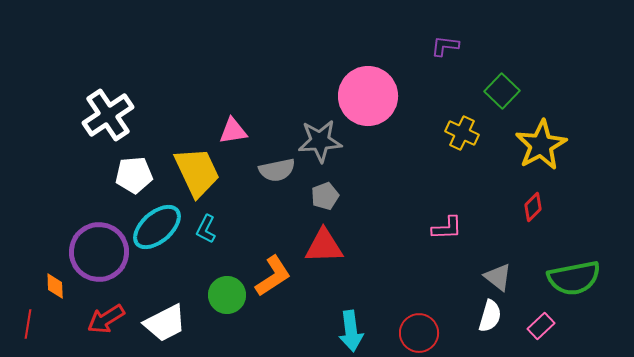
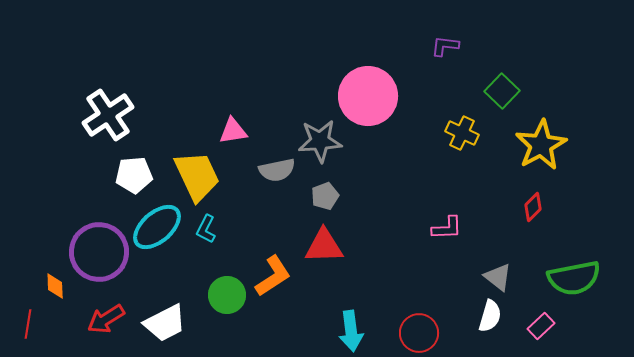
yellow trapezoid: moved 4 px down
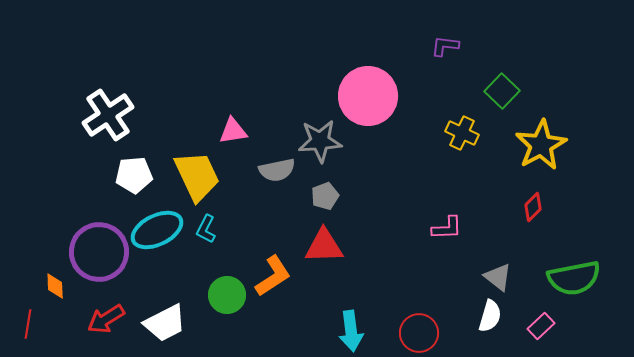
cyan ellipse: moved 3 px down; rotated 15 degrees clockwise
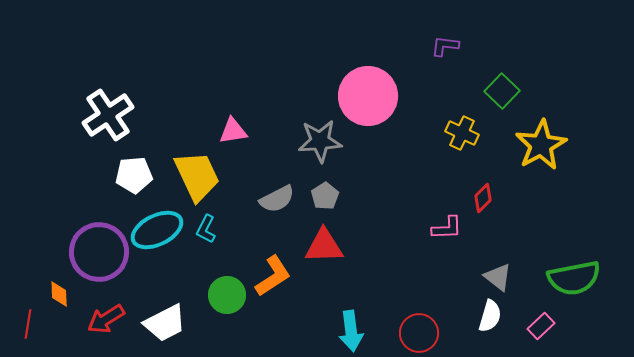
gray semicircle: moved 29 px down; rotated 15 degrees counterclockwise
gray pentagon: rotated 12 degrees counterclockwise
red diamond: moved 50 px left, 9 px up
orange diamond: moved 4 px right, 8 px down
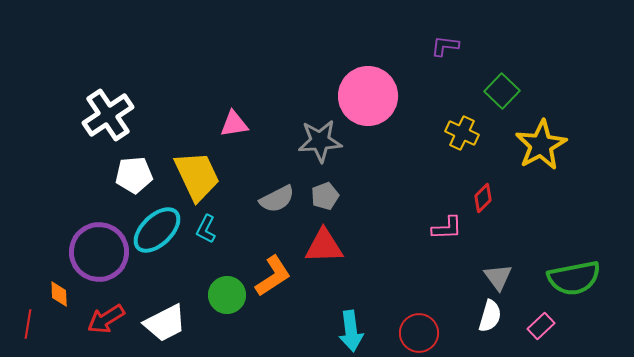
pink triangle: moved 1 px right, 7 px up
gray pentagon: rotated 12 degrees clockwise
cyan ellipse: rotated 18 degrees counterclockwise
gray triangle: rotated 16 degrees clockwise
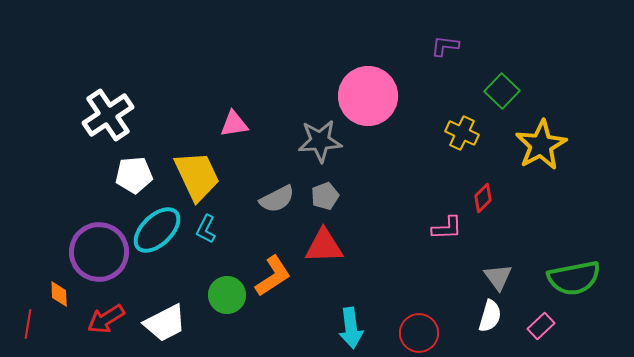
cyan arrow: moved 3 px up
